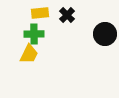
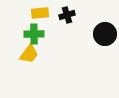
black cross: rotated 28 degrees clockwise
yellow trapezoid: rotated 10 degrees clockwise
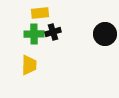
black cross: moved 14 px left, 17 px down
yellow trapezoid: moved 11 px down; rotated 35 degrees counterclockwise
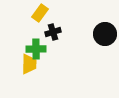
yellow rectangle: rotated 48 degrees counterclockwise
green cross: moved 2 px right, 15 px down
yellow trapezoid: moved 1 px up
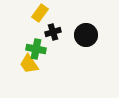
black circle: moved 19 px left, 1 px down
green cross: rotated 12 degrees clockwise
yellow trapezoid: rotated 145 degrees clockwise
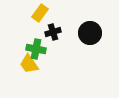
black circle: moved 4 px right, 2 px up
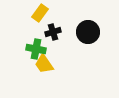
black circle: moved 2 px left, 1 px up
yellow trapezoid: moved 15 px right
